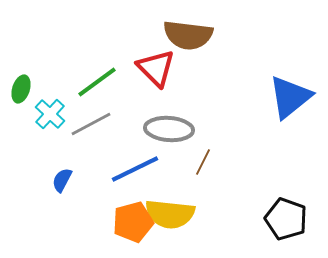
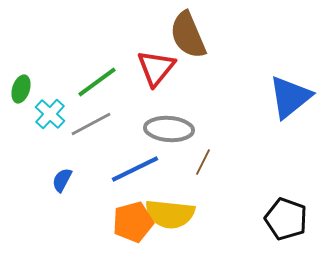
brown semicircle: rotated 60 degrees clockwise
red triangle: rotated 24 degrees clockwise
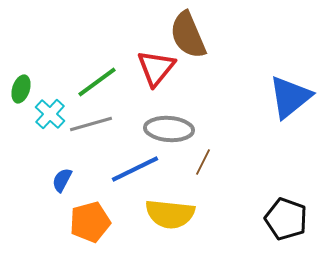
gray line: rotated 12 degrees clockwise
orange pentagon: moved 43 px left
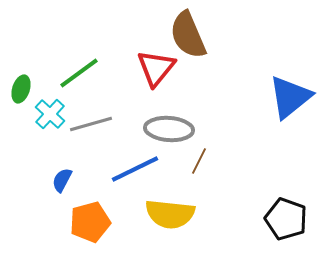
green line: moved 18 px left, 9 px up
brown line: moved 4 px left, 1 px up
